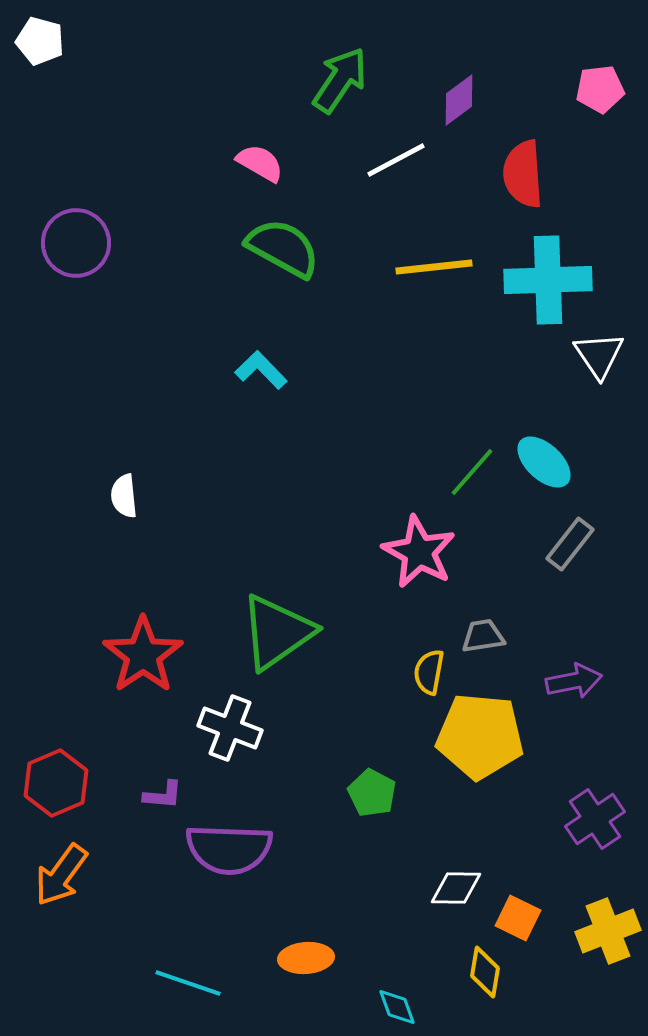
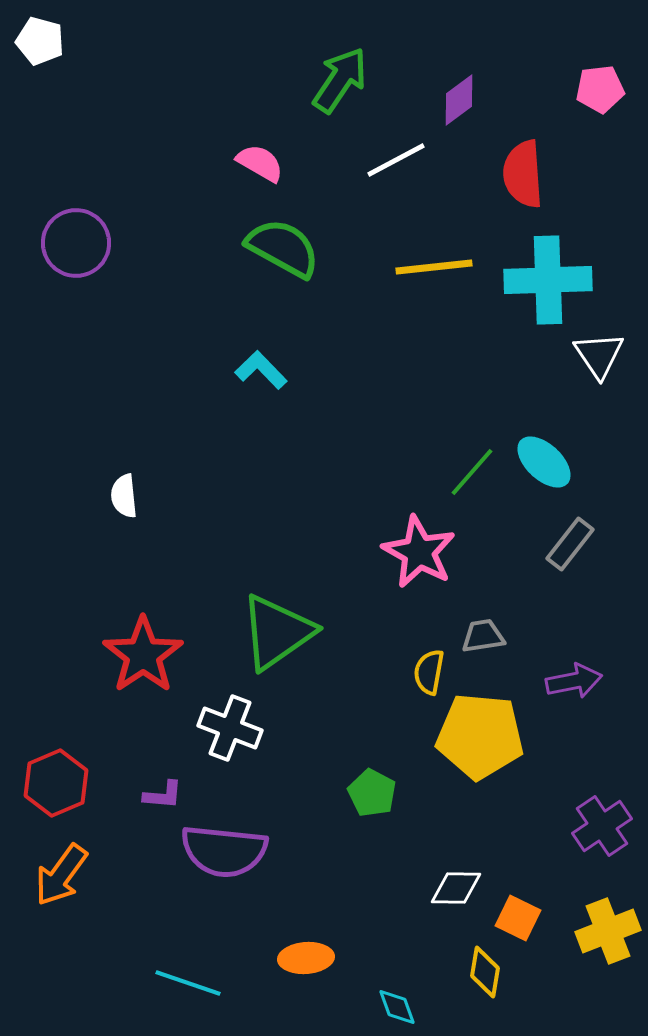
purple cross: moved 7 px right, 7 px down
purple semicircle: moved 5 px left, 2 px down; rotated 4 degrees clockwise
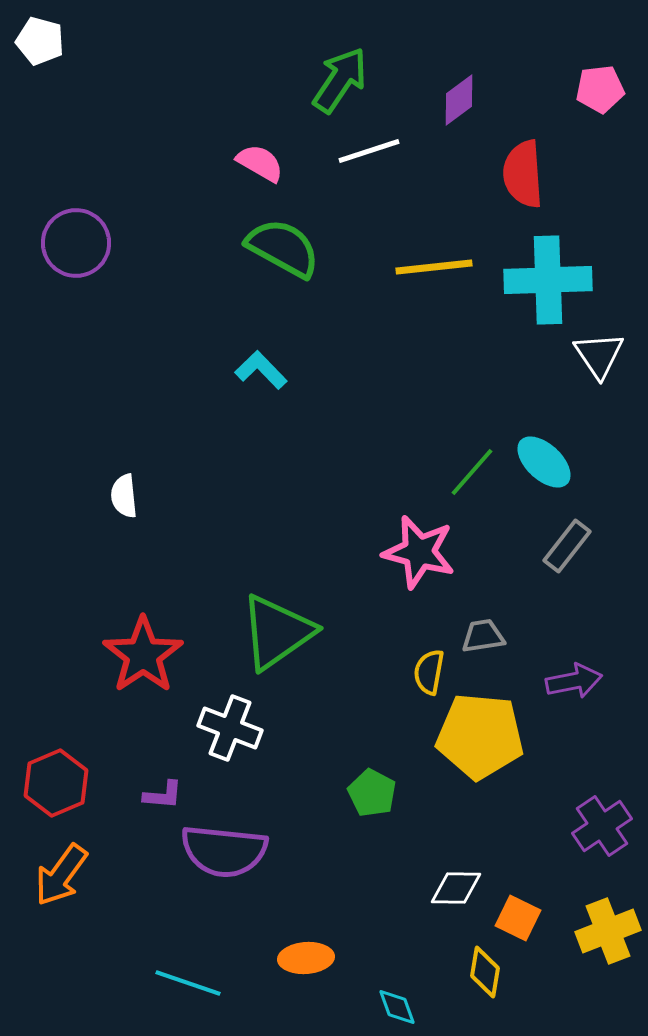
white line: moved 27 px left, 9 px up; rotated 10 degrees clockwise
gray rectangle: moved 3 px left, 2 px down
pink star: rotated 14 degrees counterclockwise
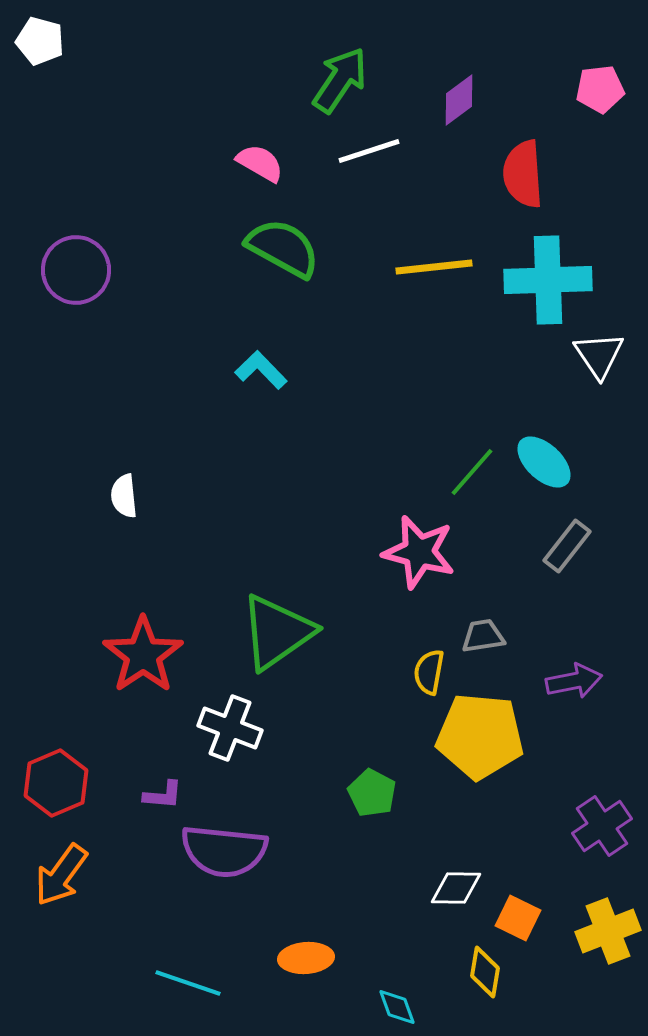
purple circle: moved 27 px down
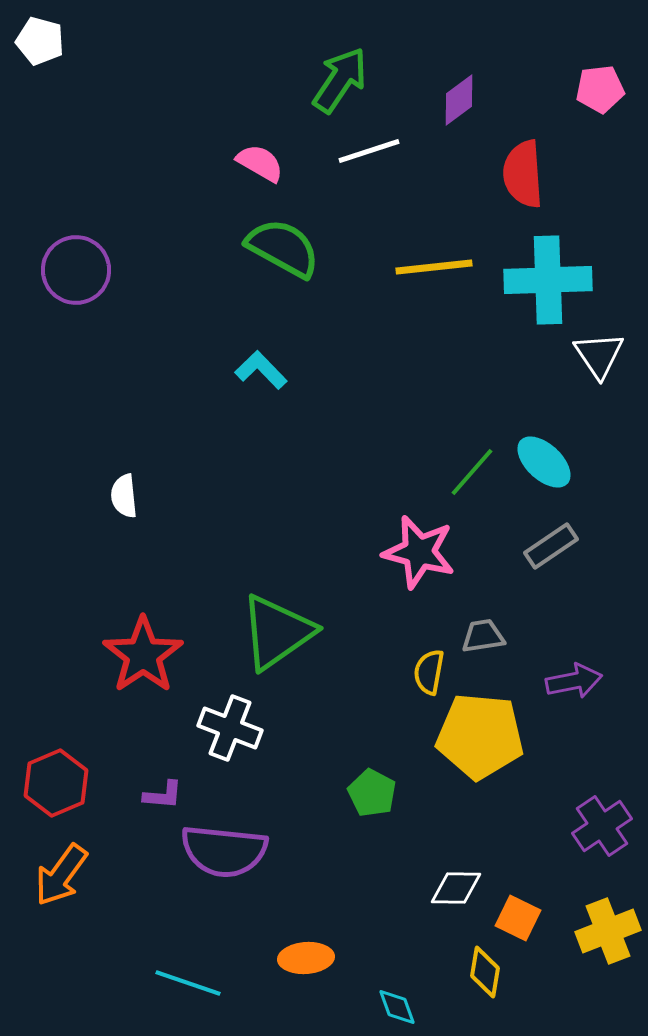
gray rectangle: moved 16 px left; rotated 18 degrees clockwise
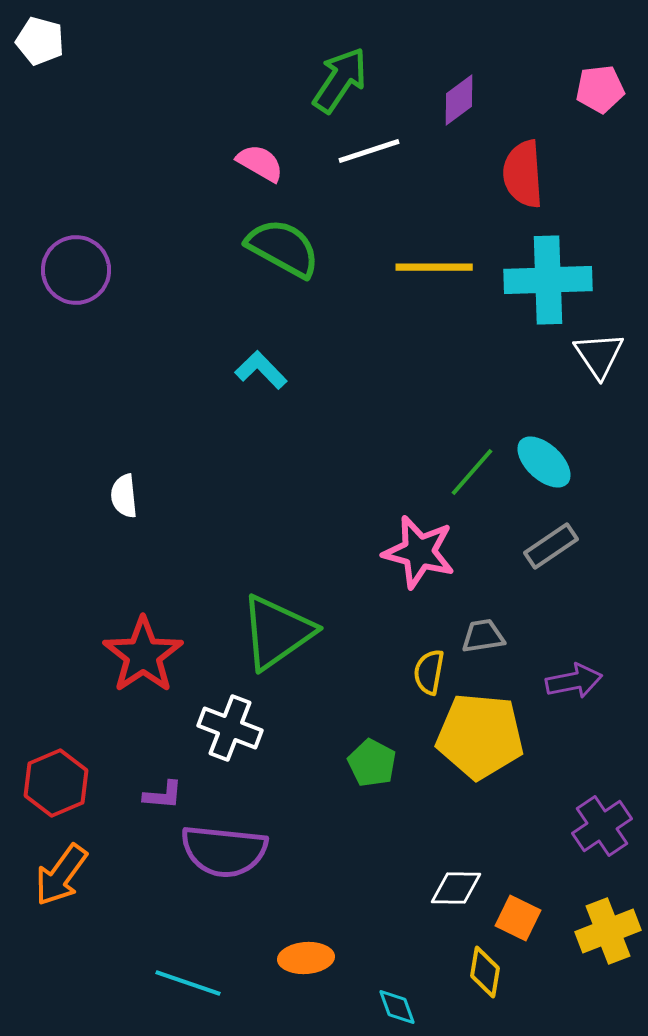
yellow line: rotated 6 degrees clockwise
green pentagon: moved 30 px up
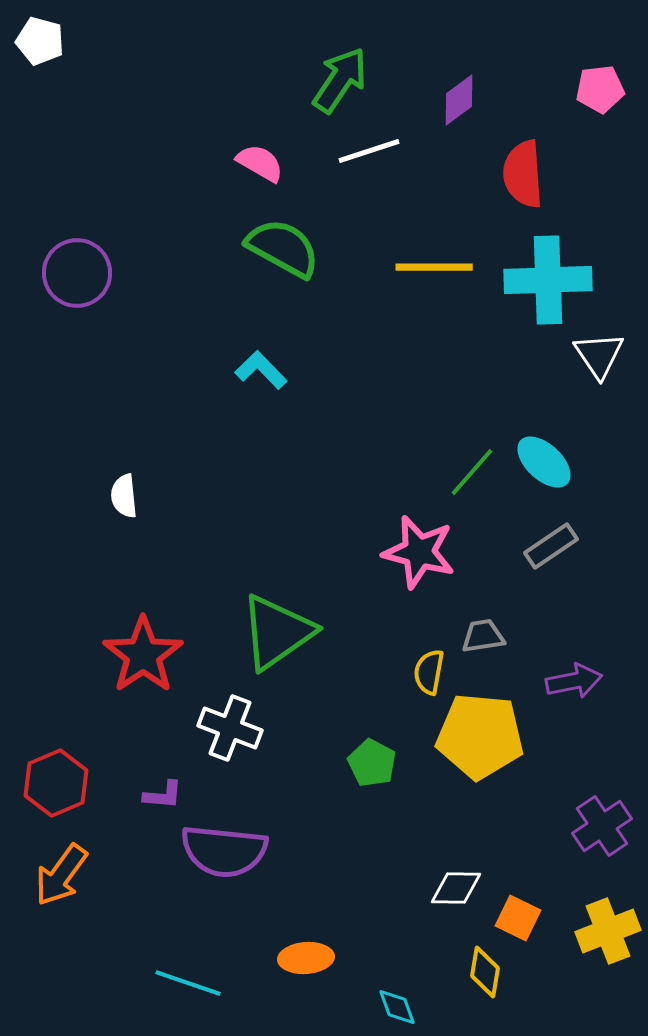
purple circle: moved 1 px right, 3 px down
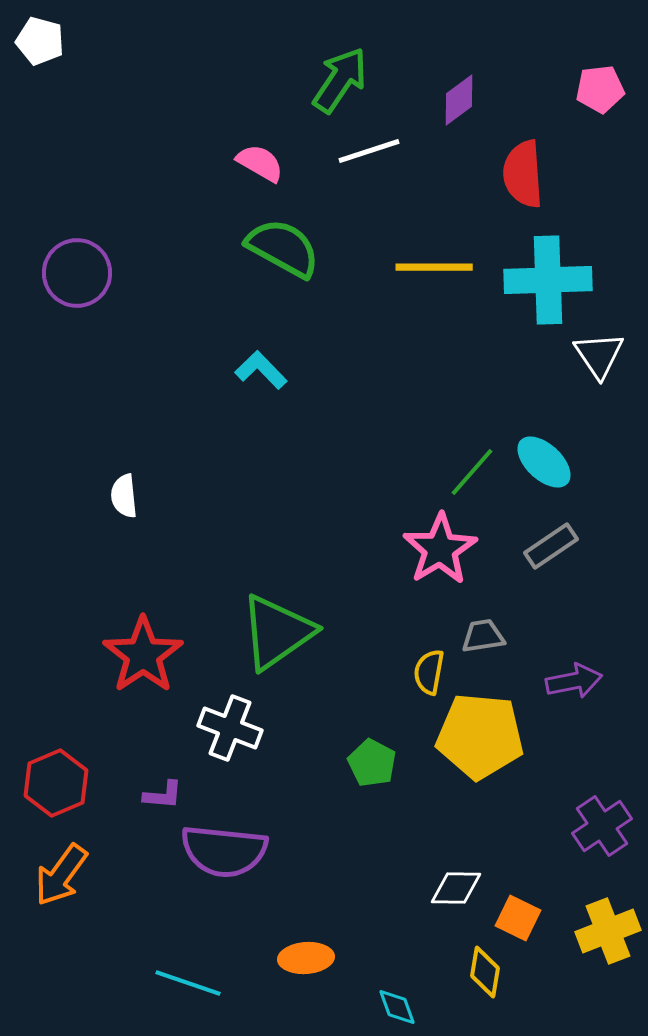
pink star: moved 21 px right, 3 px up; rotated 26 degrees clockwise
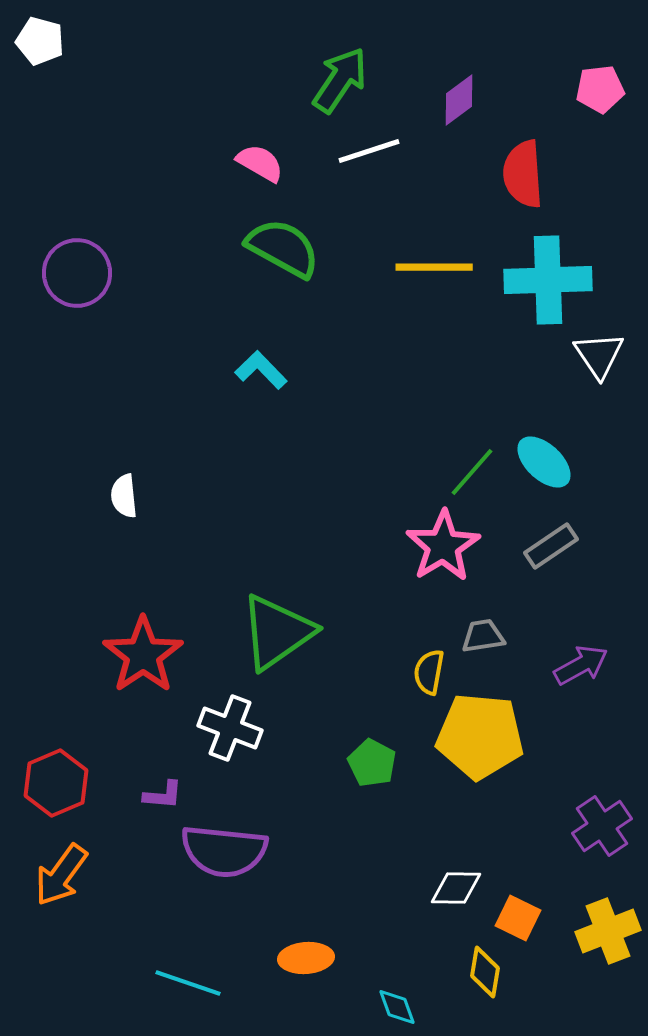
pink star: moved 3 px right, 3 px up
purple arrow: moved 7 px right, 16 px up; rotated 18 degrees counterclockwise
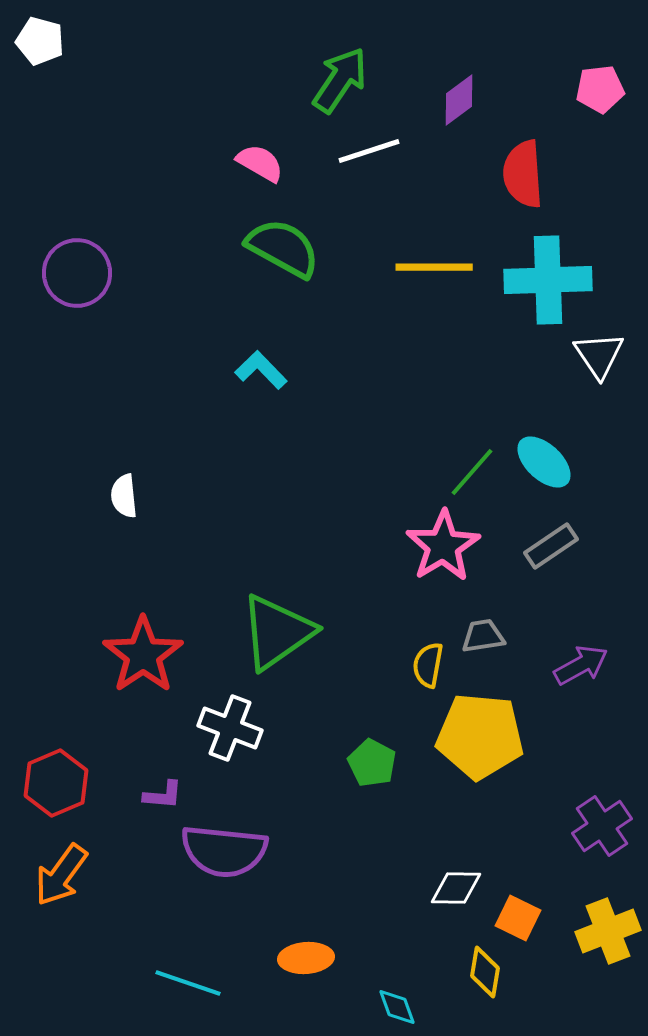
yellow semicircle: moved 1 px left, 7 px up
